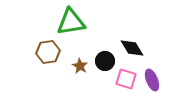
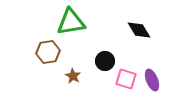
black diamond: moved 7 px right, 18 px up
brown star: moved 7 px left, 10 px down
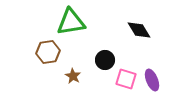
black circle: moved 1 px up
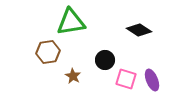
black diamond: rotated 25 degrees counterclockwise
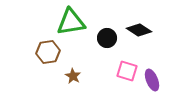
black circle: moved 2 px right, 22 px up
pink square: moved 1 px right, 8 px up
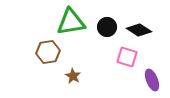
black circle: moved 11 px up
pink square: moved 14 px up
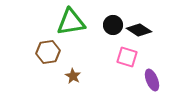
black circle: moved 6 px right, 2 px up
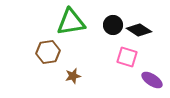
brown star: rotated 28 degrees clockwise
purple ellipse: rotated 35 degrees counterclockwise
